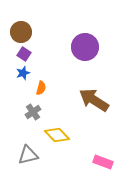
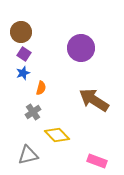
purple circle: moved 4 px left, 1 px down
pink rectangle: moved 6 px left, 1 px up
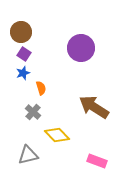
orange semicircle: rotated 32 degrees counterclockwise
brown arrow: moved 7 px down
gray cross: rotated 14 degrees counterclockwise
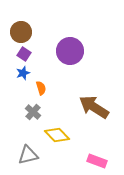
purple circle: moved 11 px left, 3 px down
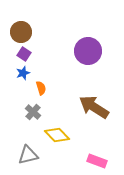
purple circle: moved 18 px right
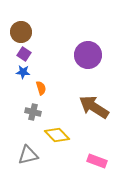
purple circle: moved 4 px down
blue star: moved 1 px up; rotated 24 degrees clockwise
gray cross: rotated 28 degrees counterclockwise
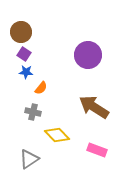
blue star: moved 3 px right
orange semicircle: rotated 56 degrees clockwise
gray triangle: moved 1 px right, 4 px down; rotated 20 degrees counterclockwise
pink rectangle: moved 11 px up
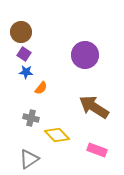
purple circle: moved 3 px left
gray cross: moved 2 px left, 6 px down
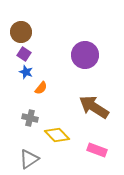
blue star: rotated 16 degrees clockwise
gray cross: moved 1 px left
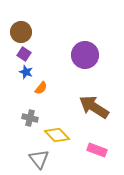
gray triangle: moved 10 px right; rotated 35 degrees counterclockwise
